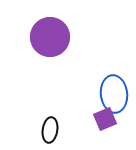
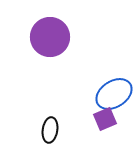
blue ellipse: rotated 63 degrees clockwise
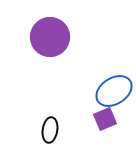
blue ellipse: moved 3 px up
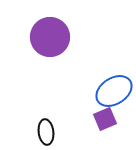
black ellipse: moved 4 px left, 2 px down; rotated 15 degrees counterclockwise
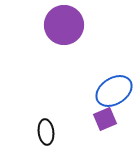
purple circle: moved 14 px right, 12 px up
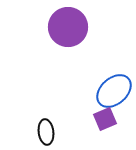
purple circle: moved 4 px right, 2 px down
blue ellipse: rotated 9 degrees counterclockwise
